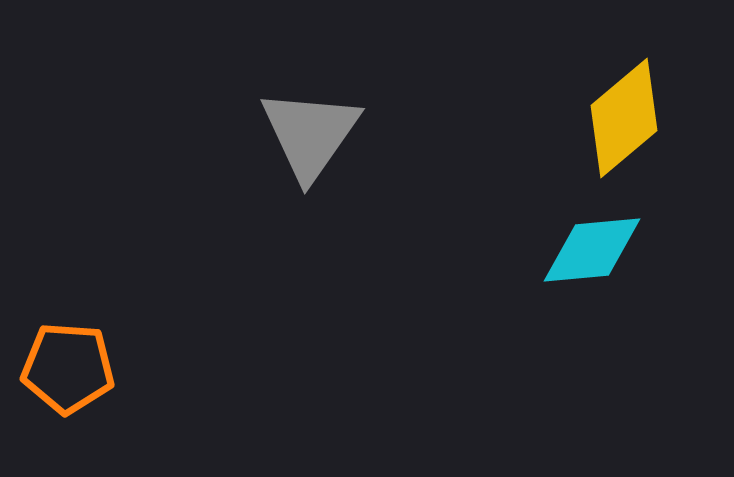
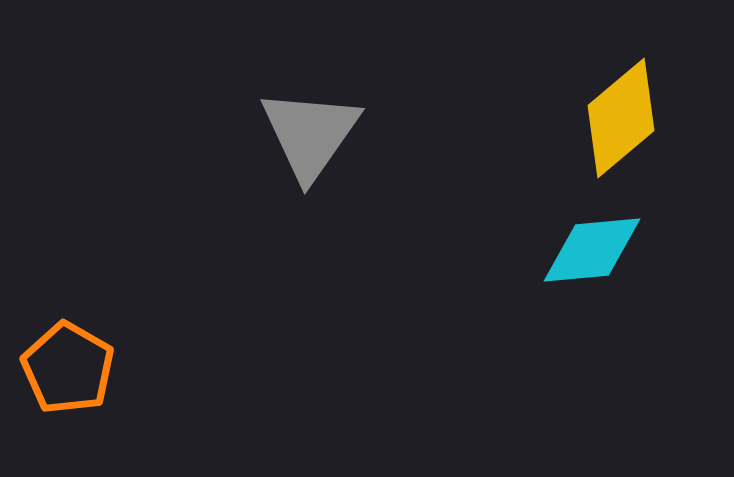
yellow diamond: moved 3 px left
orange pentagon: rotated 26 degrees clockwise
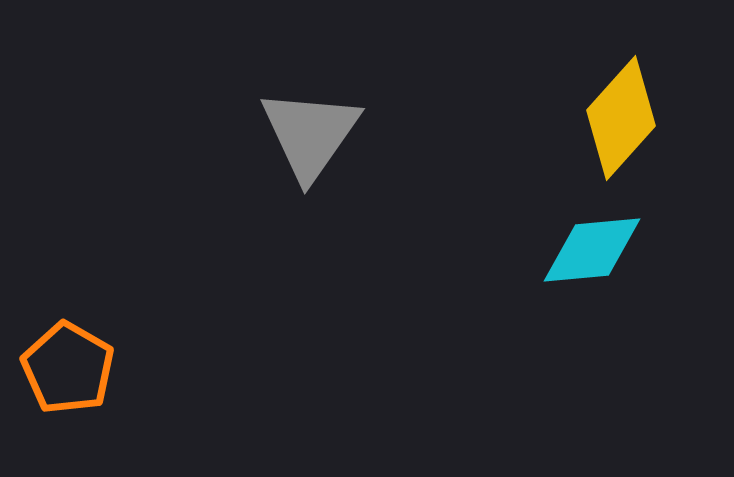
yellow diamond: rotated 8 degrees counterclockwise
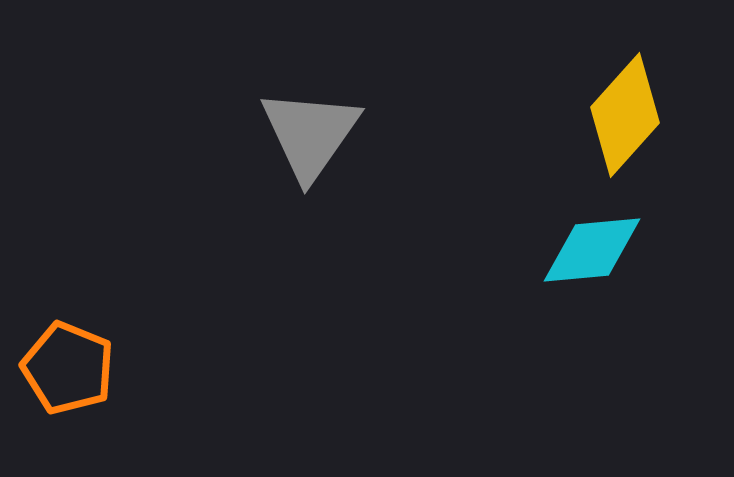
yellow diamond: moved 4 px right, 3 px up
orange pentagon: rotated 8 degrees counterclockwise
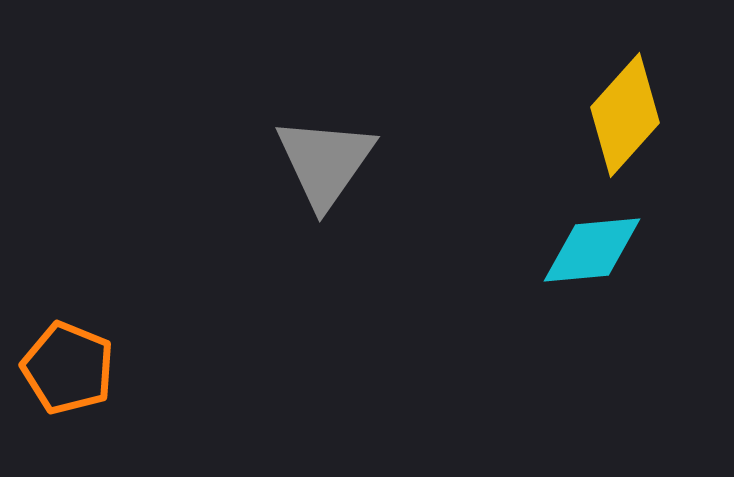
gray triangle: moved 15 px right, 28 px down
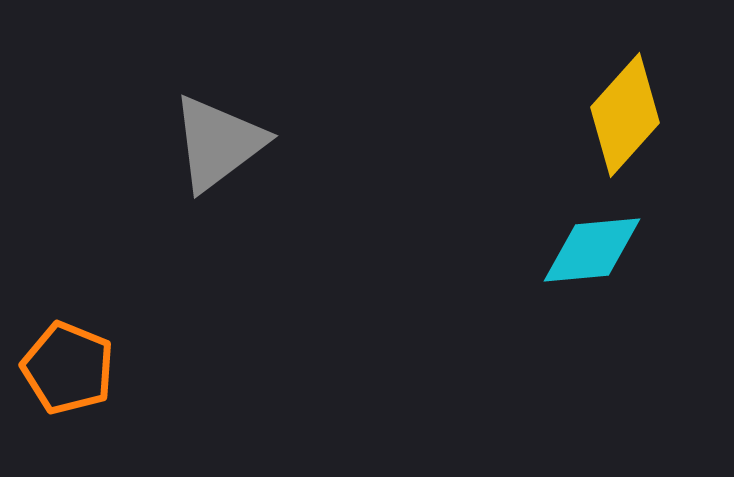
gray triangle: moved 107 px left, 19 px up; rotated 18 degrees clockwise
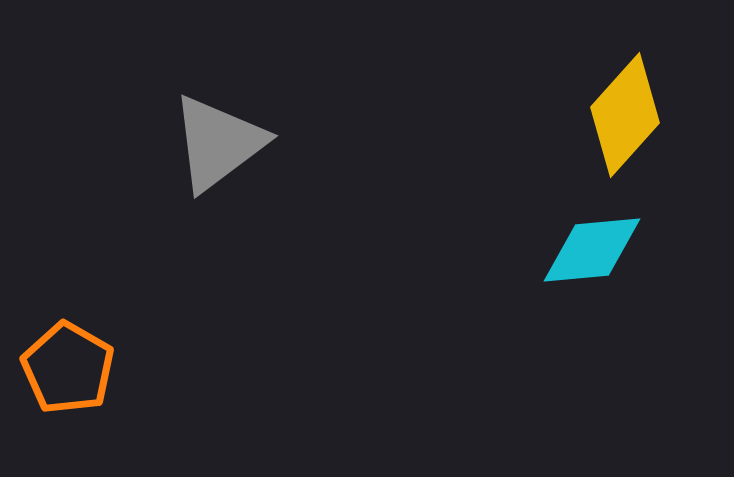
orange pentagon: rotated 8 degrees clockwise
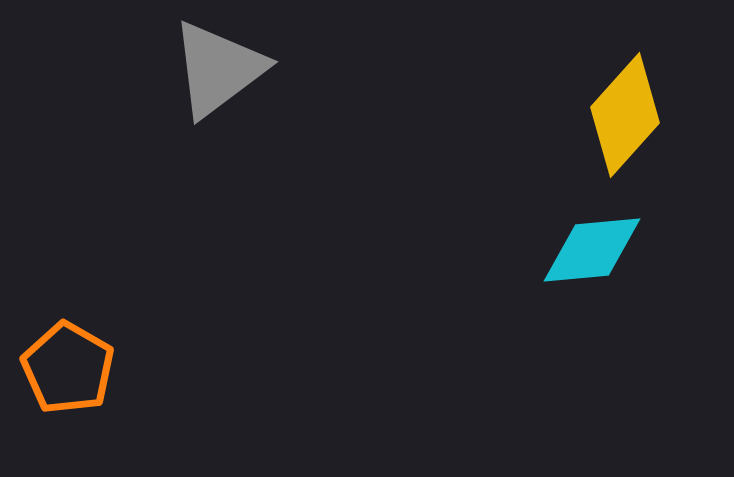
gray triangle: moved 74 px up
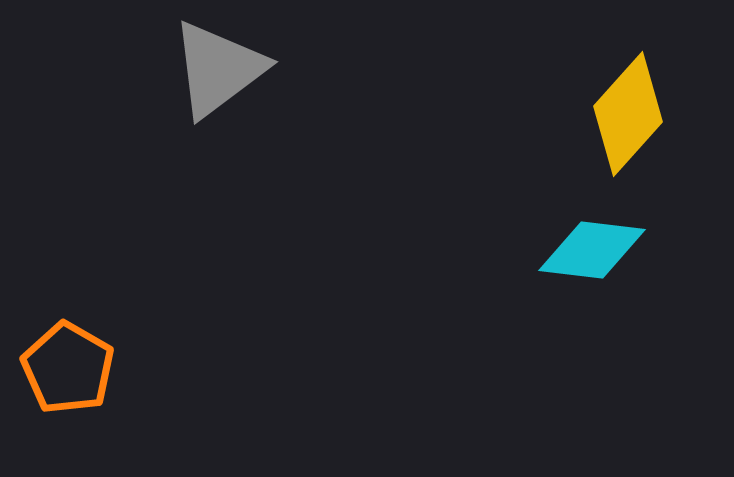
yellow diamond: moved 3 px right, 1 px up
cyan diamond: rotated 12 degrees clockwise
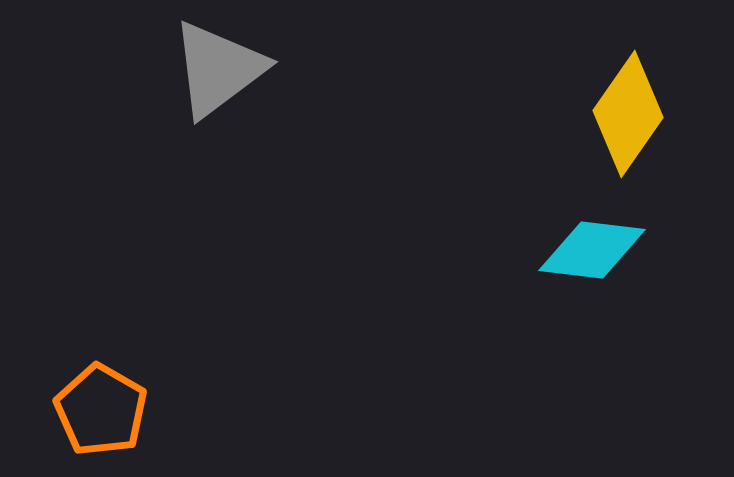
yellow diamond: rotated 7 degrees counterclockwise
orange pentagon: moved 33 px right, 42 px down
